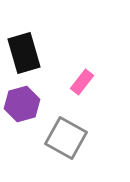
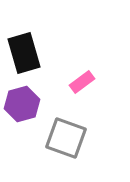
pink rectangle: rotated 15 degrees clockwise
gray square: rotated 9 degrees counterclockwise
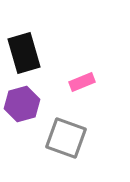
pink rectangle: rotated 15 degrees clockwise
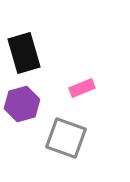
pink rectangle: moved 6 px down
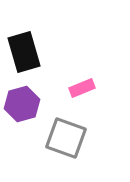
black rectangle: moved 1 px up
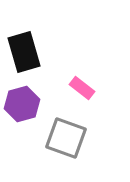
pink rectangle: rotated 60 degrees clockwise
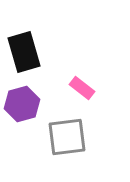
gray square: moved 1 px right, 1 px up; rotated 27 degrees counterclockwise
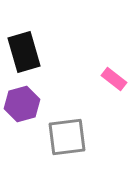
pink rectangle: moved 32 px right, 9 px up
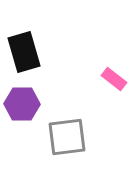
purple hexagon: rotated 16 degrees clockwise
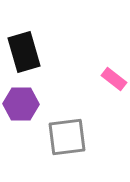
purple hexagon: moved 1 px left
